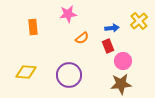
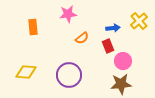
blue arrow: moved 1 px right
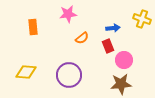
yellow cross: moved 3 px right, 2 px up; rotated 30 degrees counterclockwise
pink circle: moved 1 px right, 1 px up
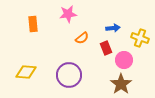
yellow cross: moved 2 px left, 19 px down
orange rectangle: moved 3 px up
red rectangle: moved 2 px left, 2 px down
brown star: rotated 30 degrees counterclockwise
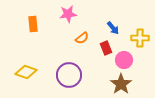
blue arrow: rotated 56 degrees clockwise
yellow cross: rotated 18 degrees counterclockwise
yellow diamond: rotated 15 degrees clockwise
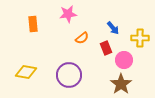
yellow diamond: rotated 10 degrees counterclockwise
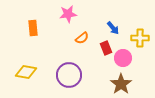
orange rectangle: moved 4 px down
pink circle: moved 1 px left, 2 px up
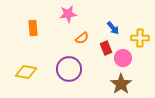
purple circle: moved 6 px up
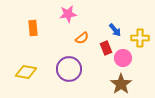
blue arrow: moved 2 px right, 2 px down
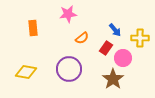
red rectangle: rotated 56 degrees clockwise
brown star: moved 8 px left, 5 px up
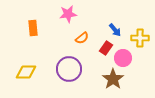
yellow diamond: rotated 10 degrees counterclockwise
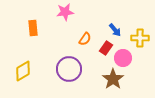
pink star: moved 3 px left, 2 px up
orange semicircle: moved 3 px right, 1 px down; rotated 16 degrees counterclockwise
yellow diamond: moved 3 px left, 1 px up; rotated 30 degrees counterclockwise
